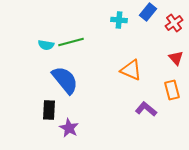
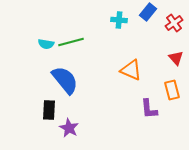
cyan semicircle: moved 1 px up
purple L-shape: moved 3 px right; rotated 135 degrees counterclockwise
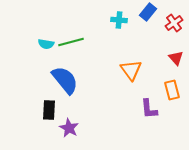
orange triangle: rotated 30 degrees clockwise
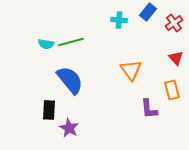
blue semicircle: moved 5 px right
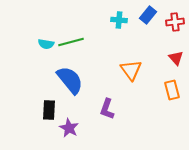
blue rectangle: moved 3 px down
red cross: moved 1 px right, 1 px up; rotated 30 degrees clockwise
purple L-shape: moved 42 px left; rotated 25 degrees clockwise
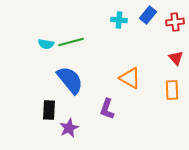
orange triangle: moved 1 px left, 8 px down; rotated 25 degrees counterclockwise
orange rectangle: rotated 12 degrees clockwise
purple star: rotated 18 degrees clockwise
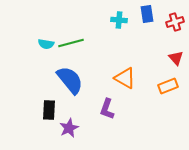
blue rectangle: moved 1 px left, 1 px up; rotated 48 degrees counterclockwise
red cross: rotated 12 degrees counterclockwise
green line: moved 1 px down
orange triangle: moved 5 px left
orange rectangle: moved 4 px left, 4 px up; rotated 72 degrees clockwise
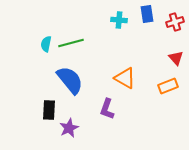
cyan semicircle: rotated 91 degrees clockwise
